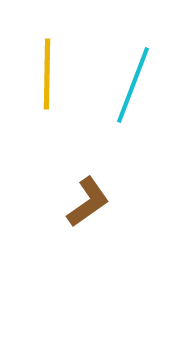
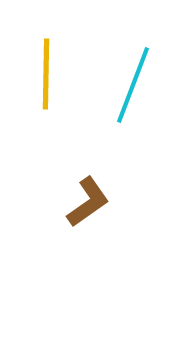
yellow line: moved 1 px left
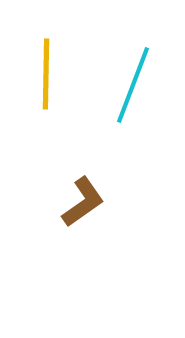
brown L-shape: moved 5 px left
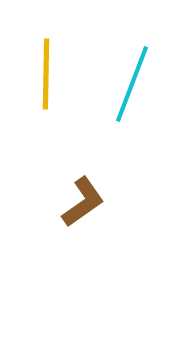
cyan line: moved 1 px left, 1 px up
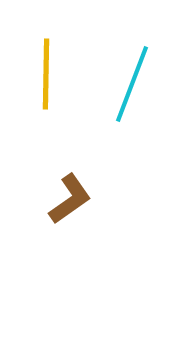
brown L-shape: moved 13 px left, 3 px up
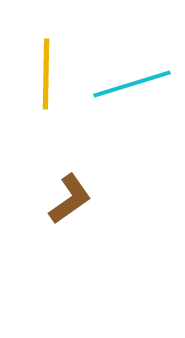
cyan line: rotated 52 degrees clockwise
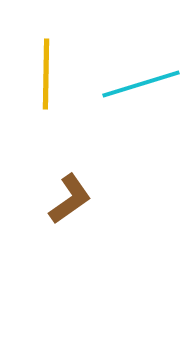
cyan line: moved 9 px right
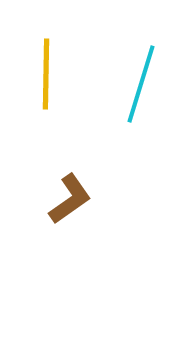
cyan line: rotated 56 degrees counterclockwise
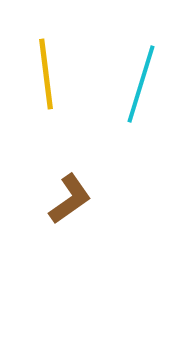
yellow line: rotated 8 degrees counterclockwise
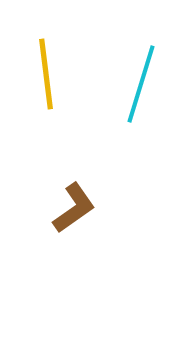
brown L-shape: moved 4 px right, 9 px down
